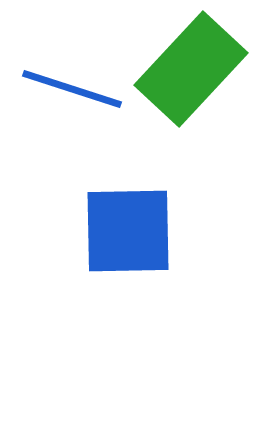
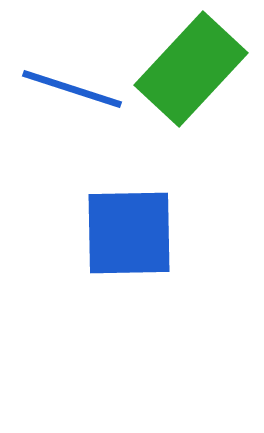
blue square: moved 1 px right, 2 px down
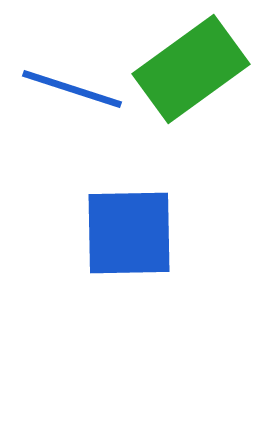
green rectangle: rotated 11 degrees clockwise
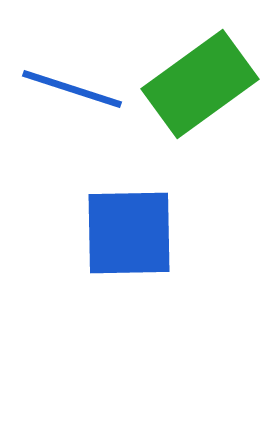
green rectangle: moved 9 px right, 15 px down
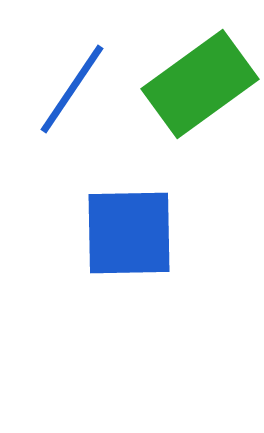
blue line: rotated 74 degrees counterclockwise
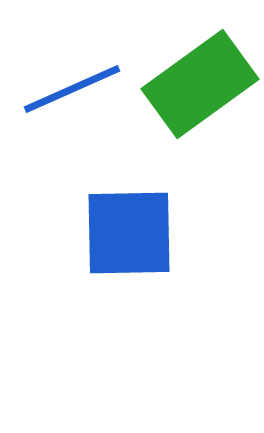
blue line: rotated 32 degrees clockwise
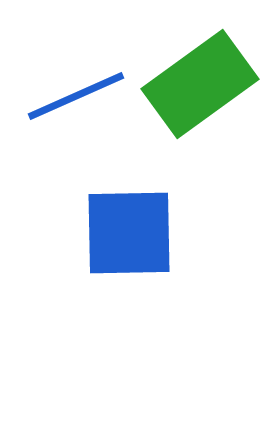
blue line: moved 4 px right, 7 px down
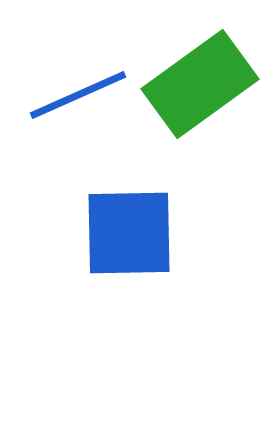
blue line: moved 2 px right, 1 px up
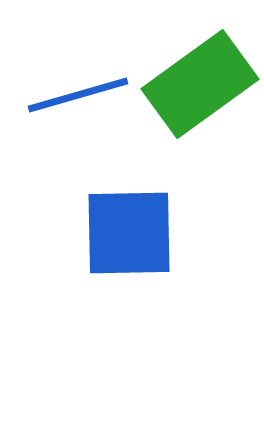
blue line: rotated 8 degrees clockwise
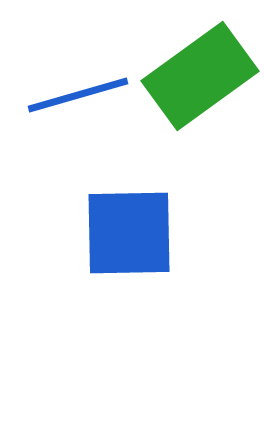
green rectangle: moved 8 px up
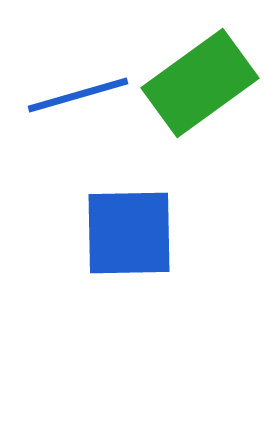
green rectangle: moved 7 px down
